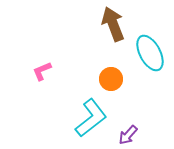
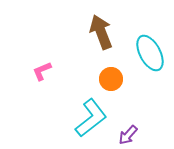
brown arrow: moved 12 px left, 8 px down
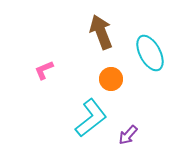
pink L-shape: moved 2 px right, 1 px up
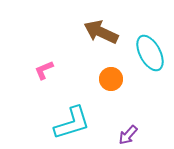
brown arrow: rotated 44 degrees counterclockwise
cyan L-shape: moved 19 px left, 5 px down; rotated 21 degrees clockwise
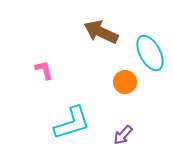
pink L-shape: rotated 100 degrees clockwise
orange circle: moved 14 px right, 3 px down
purple arrow: moved 5 px left
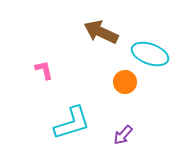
cyan ellipse: moved 1 px down; rotated 42 degrees counterclockwise
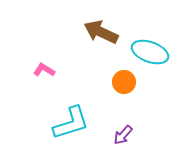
cyan ellipse: moved 2 px up
pink L-shape: rotated 45 degrees counterclockwise
orange circle: moved 1 px left
cyan L-shape: moved 1 px left
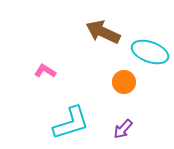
brown arrow: moved 2 px right
pink L-shape: moved 1 px right, 1 px down
purple arrow: moved 6 px up
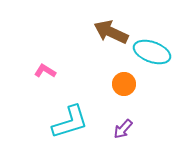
brown arrow: moved 8 px right
cyan ellipse: moved 2 px right
orange circle: moved 2 px down
cyan L-shape: moved 1 px left, 1 px up
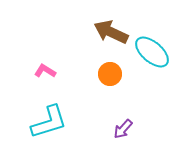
cyan ellipse: rotated 21 degrees clockwise
orange circle: moved 14 px left, 10 px up
cyan L-shape: moved 21 px left
